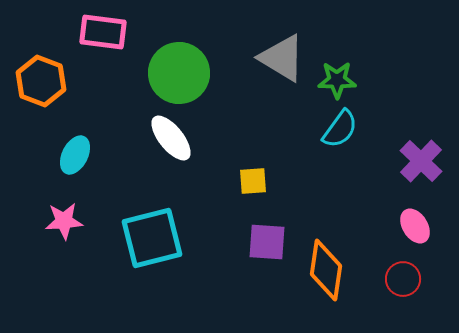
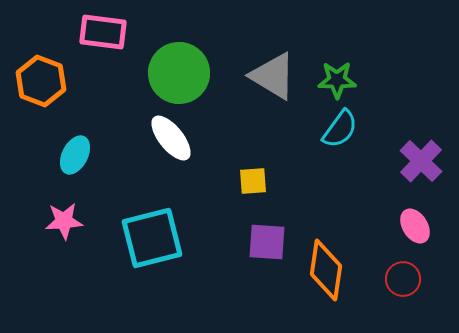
gray triangle: moved 9 px left, 18 px down
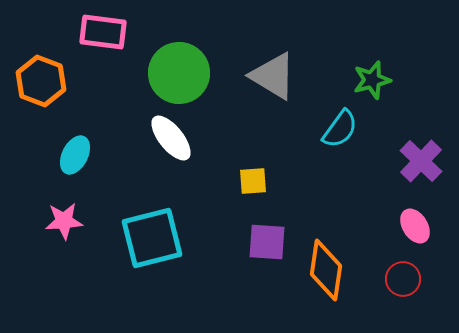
green star: moved 35 px right; rotated 15 degrees counterclockwise
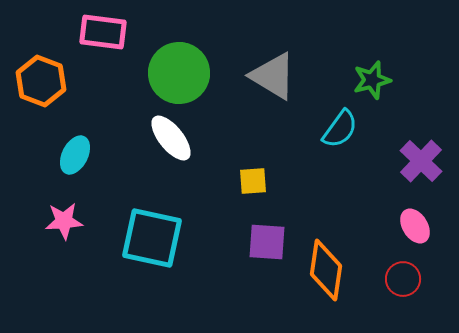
cyan square: rotated 26 degrees clockwise
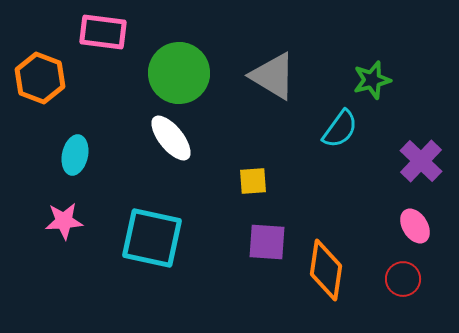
orange hexagon: moved 1 px left, 3 px up
cyan ellipse: rotated 15 degrees counterclockwise
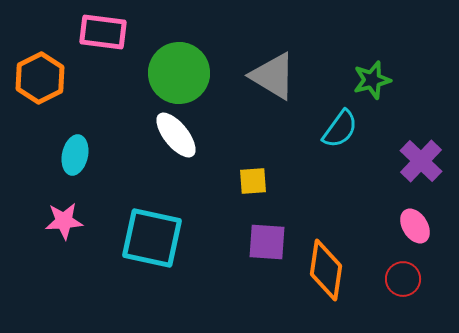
orange hexagon: rotated 12 degrees clockwise
white ellipse: moved 5 px right, 3 px up
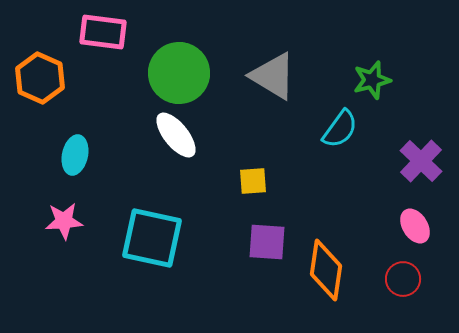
orange hexagon: rotated 9 degrees counterclockwise
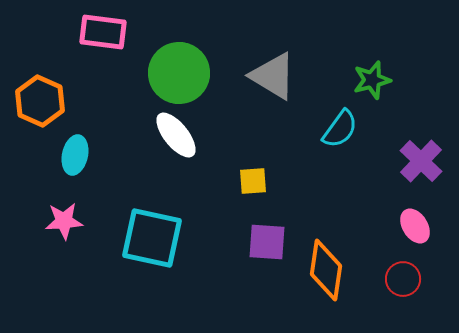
orange hexagon: moved 23 px down
